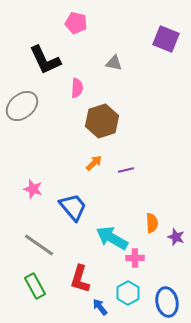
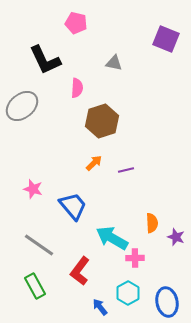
blue trapezoid: moved 1 px up
red L-shape: moved 8 px up; rotated 20 degrees clockwise
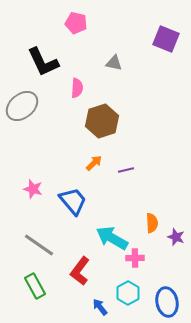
black L-shape: moved 2 px left, 2 px down
blue trapezoid: moved 5 px up
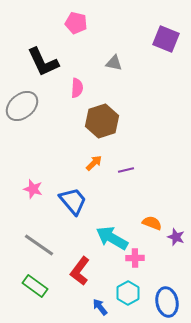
orange semicircle: rotated 66 degrees counterclockwise
green rectangle: rotated 25 degrees counterclockwise
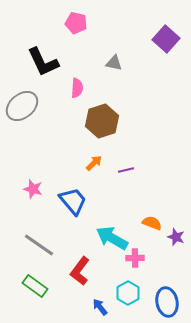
purple square: rotated 20 degrees clockwise
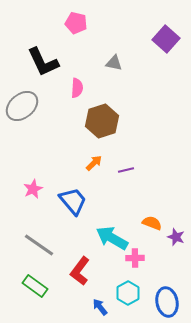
pink star: rotated 30 degrees clockwise
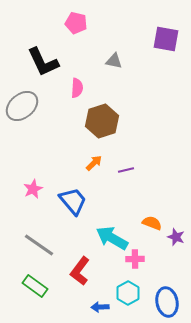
purple square: rotated 32 degrees counterclockwise
gray triangle: moved 2 px up
pink cross: moved 1 px down
blue arrow: rotated 54 degrees counterclockwise
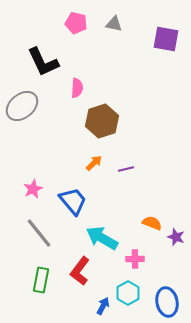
gray triangle: moved 37 px up
purple line: moved 1 px up
cyan arrow: moved 10 px left
gray line: moved 12 px up; rotated 16 degrees clockwise
green rectangle: moved 6 px right, 6 px up; rotated 65 degrees clockwise
blue arrow: moved 3 px right, 1 px up; rotated 120 degrees clockwise
